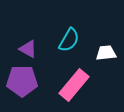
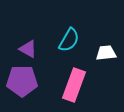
pink rectangle: rotated 20 degrees counterclockwise
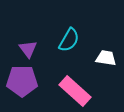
purple triangle: rotated 24 degrees clockwise
white trapezoid: moved 5 px down; rotated 15 degrees clockwise
pink rectangle: moved 1 px right, 6 px down; rotated 68 degrees counterclockwise
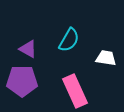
purple triangle: rotated 24 degrees counterclockwise
pink rectangle: rotated 24 degrees clockwise
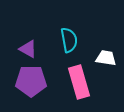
cyan semicircle: rotated 40 degrees counterclockwise
purple pentagon: moved 9 px right
pink rectangle: moved 4 px right, 9 px up; rotated 8 degrees clockwise
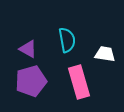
cyan semicircle: moved 2 px left
white trapezoid: moved 1 px left, 4 px up
purple pentagon: rotated 16 degrees counterclockwise
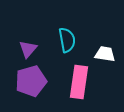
purple triangle: rotated 42 degrees clockwise
pink rectangle: rotated 24 degrees clockwise
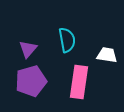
white trapezoid: moved 2 px right, 1 px down
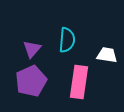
cyan semicircle: rotated 15 degrees clockwise
purple triangle: moved 4 px right
purple pentagon: rotated 8 degrees counterclockwise
